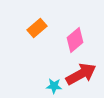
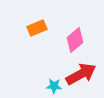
orange rectangle: rotated 18 degrees clockwise
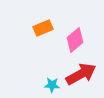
orange rectangle: moved 6 px right
cyan star: moved 2 px left, 1 px up
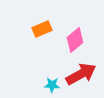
orange rectangle: moved 1 px left, 1 px down
